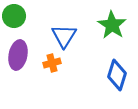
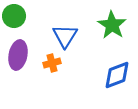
blue triangle: moved 1 px right
blue diamond: rotated 52 degrees clockwise
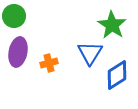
blue triangle: moved 25 px right, 17 px down
purple ellipse: moved 3 px up
orange cross: moved 3 px left
blue diamond: rotated 12 degrees counterclockwise
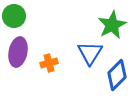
green star: rotated 12 degrees clockwise
blue diamond: rotated 12 degrees counterclockwise
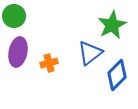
blue triangle: rotated 20 degrees clockwise
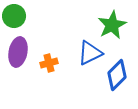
blue triangle: rotated 12 degrees clockwise
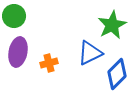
blue diamond: moved 1 px up
